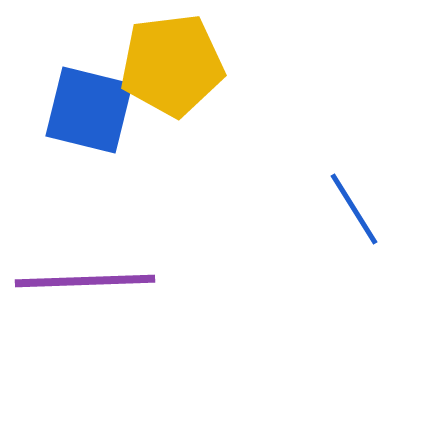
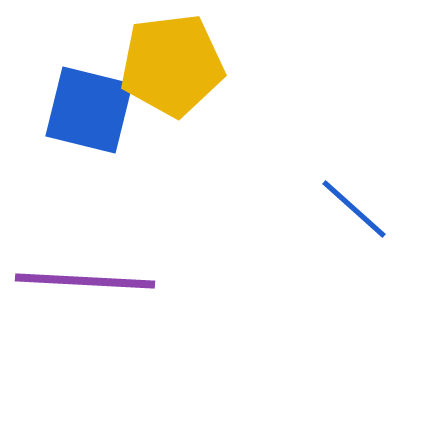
blue line: rotated 16 degrees counterclockwise
purple line: rotated 5 degrees clockwise
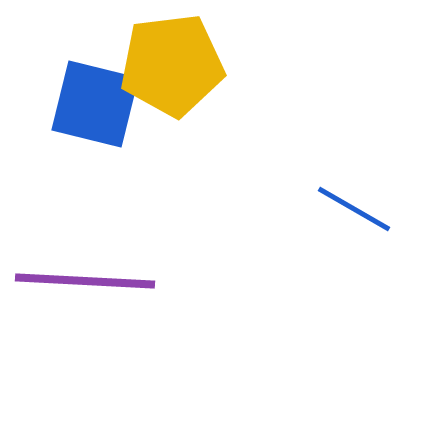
blue square: moved 6 px right, 6 px up
blue line: rotated 12 degrees counterclockwise
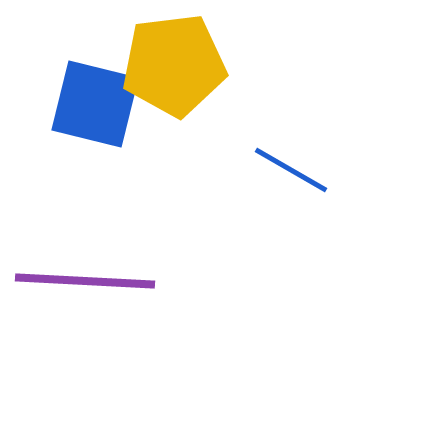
yellow pentagon: moved 2 px right
blue line: moved 63 px left, 39 px up
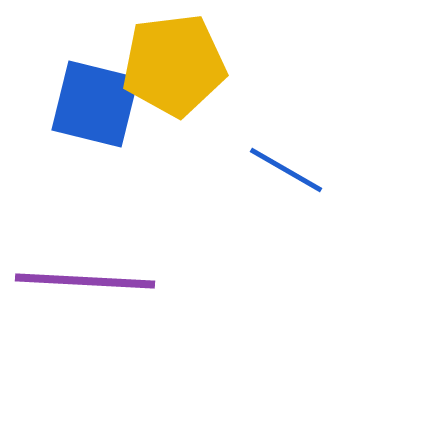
blue line: moved 5 px left
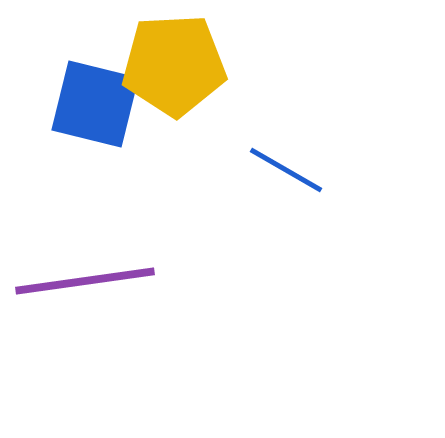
yellow pentagon: rotated 4 degrees clockwise
purple line: rotated 11 degrees counterclockwise
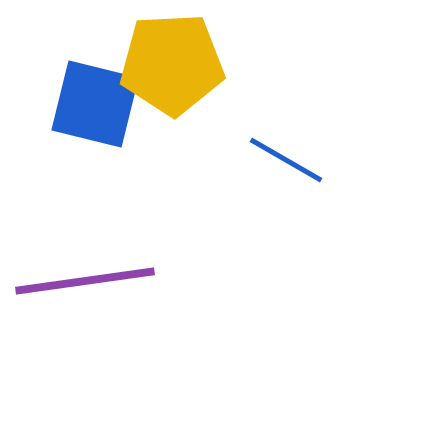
yellow pentagon: moved 2 px left, 1 px up
blue line: moved 10 px up
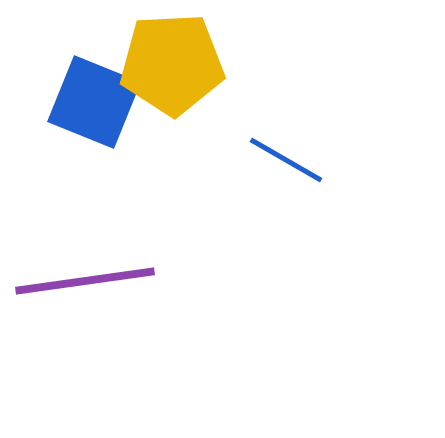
blue square: moved 1 px left, 2 px up; rotated 8 degrees clockwise
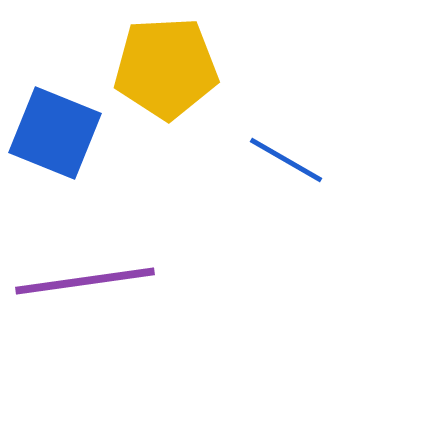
yellow pentagon: moved 6 px left, 4 px down
blue square: moved 39 px left, 31 px down
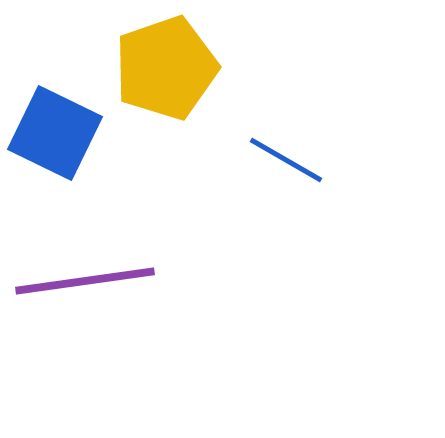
yellow pentagon: rotated 16 degrees counterclockwise
blue square: rotated 4 degrees clockwise
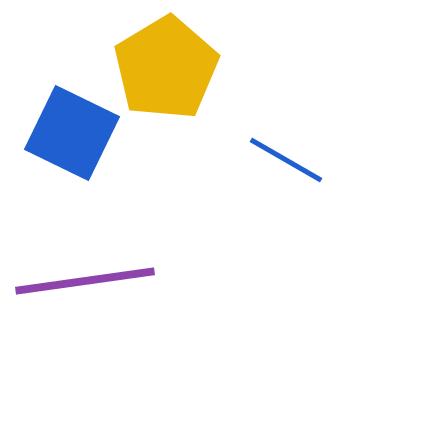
yellow pentagon: rotated 12 degrees counterclockwise
blue square: moved 17 px right
